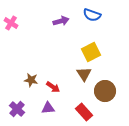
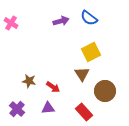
blue semicircle: moved 3 px left, 3 px down; rotated 18 degrees clockwise
brown triangle: moved 2 px left
brown star: moved 2 px left, 1 px down
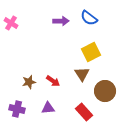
purple arrow: rotated 14 degrees clockwise
brown star: moved 1 px down; rotated 24 degrees counterclockwise
red arrow: moved 6 px up
purple cross: rotated 28 degrees counterclockwise
